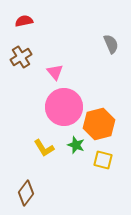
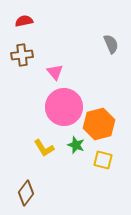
brown cross: moved 1 px right, 2 px up; rotated 25 degrees clockwise
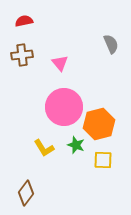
pink triangle: moved 5 px right, 9 px up
yellow square: rotated 12 degrees counterclockwise
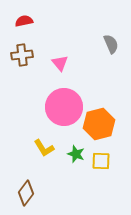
green star: moved 9 px down
yellow square: moved 2 px left, 1 px down
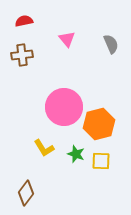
pink triangle: moved 7 px right, 24 px up
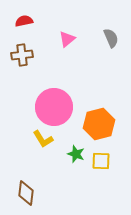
pink triangle: rotated 30 degrees clockwise
gray semicircle: moved 6 px up
pink circle: moved 10 px left
yellow L-shape: moved 1 px left, 9 px up
brown diamond: rotated 30 degrees counterclockwise
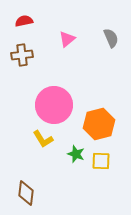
pink circle: moved 2 px up
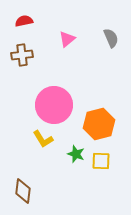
brown diamond: moved 3 px left, 2 px up
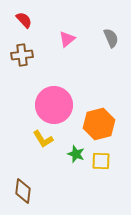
red semicircle: moved 1 px up; rotated 60 degrees clockwise
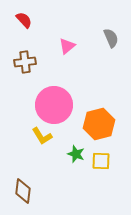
pink triangle: moved 7 px down
brown cross: moved 3 px right, 7 px down
yellow L-shape: moved 1 px left, 3 px up
